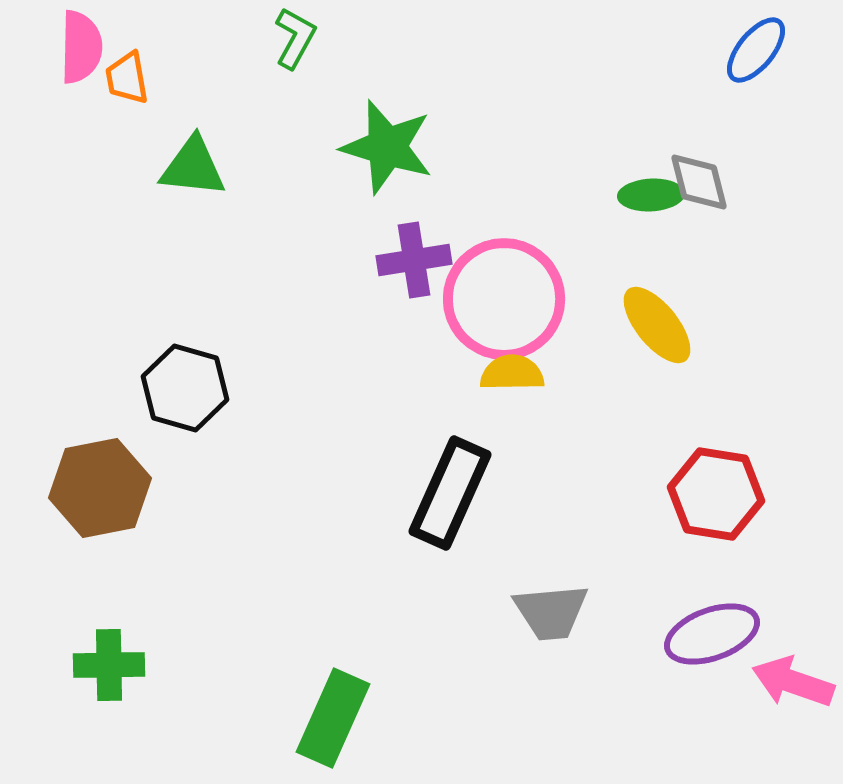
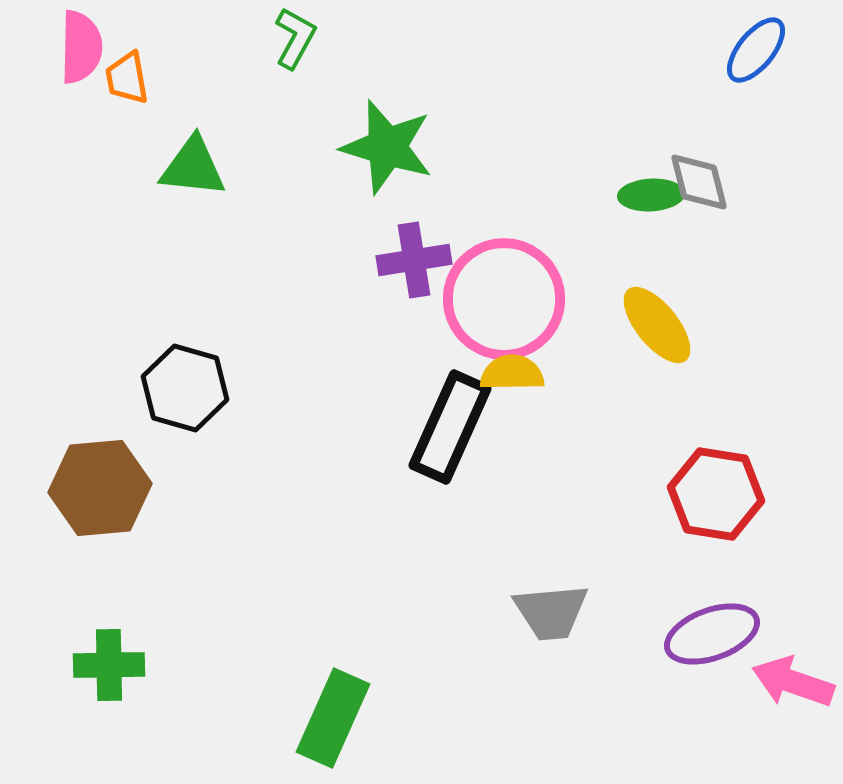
brown hexagon: rotated 6 degrees clockwise
black rectangle: moved 66 px up
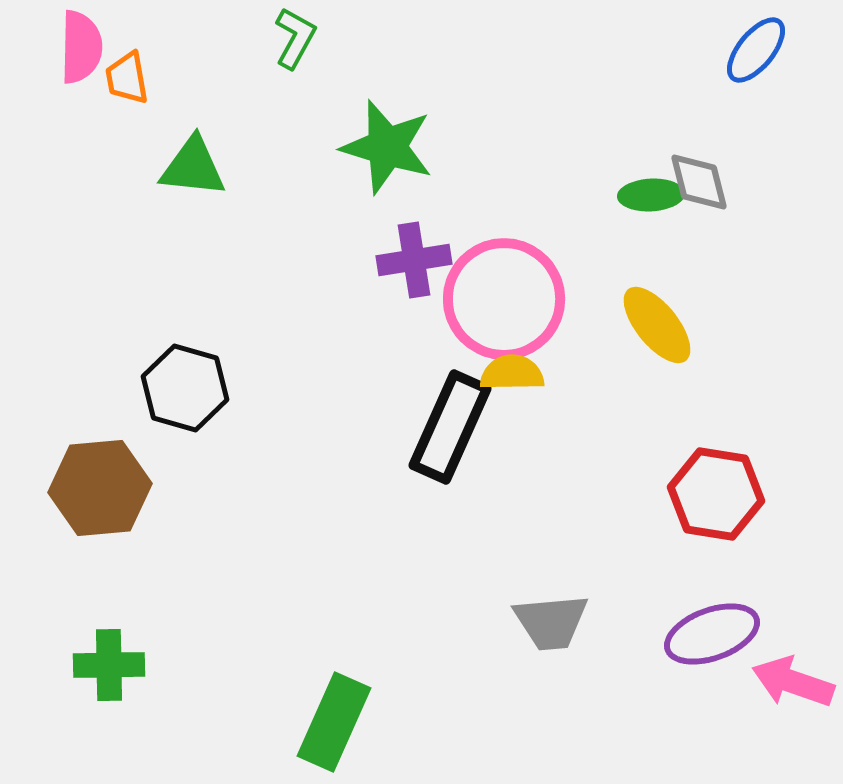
gray trapezoid: moved 10 px down
green rectangle: moved 1 px right, 4 px down
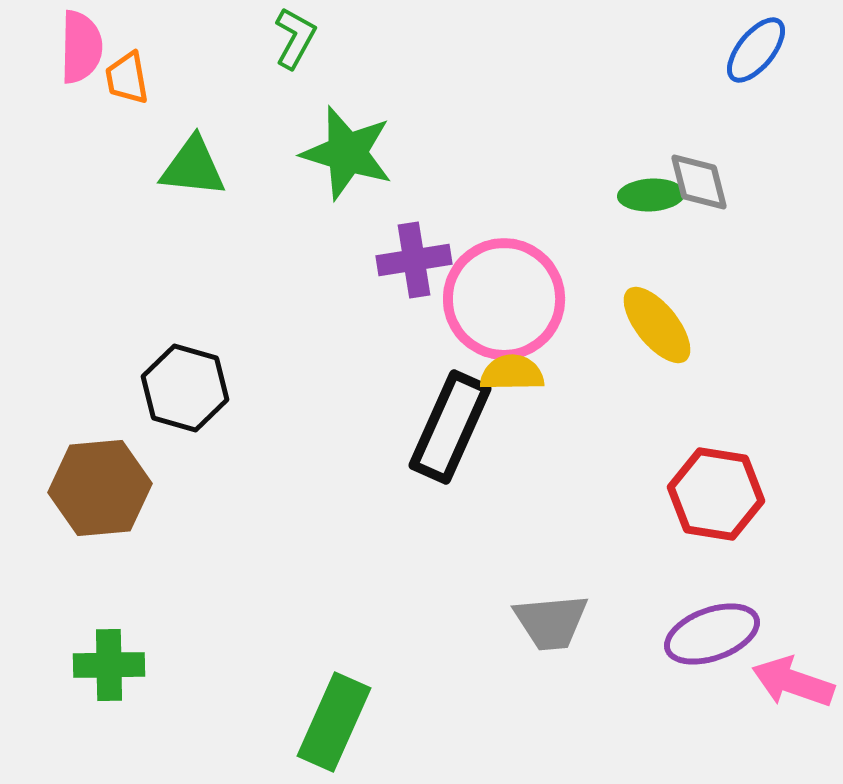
green star: moved 40 px left, 6 px down
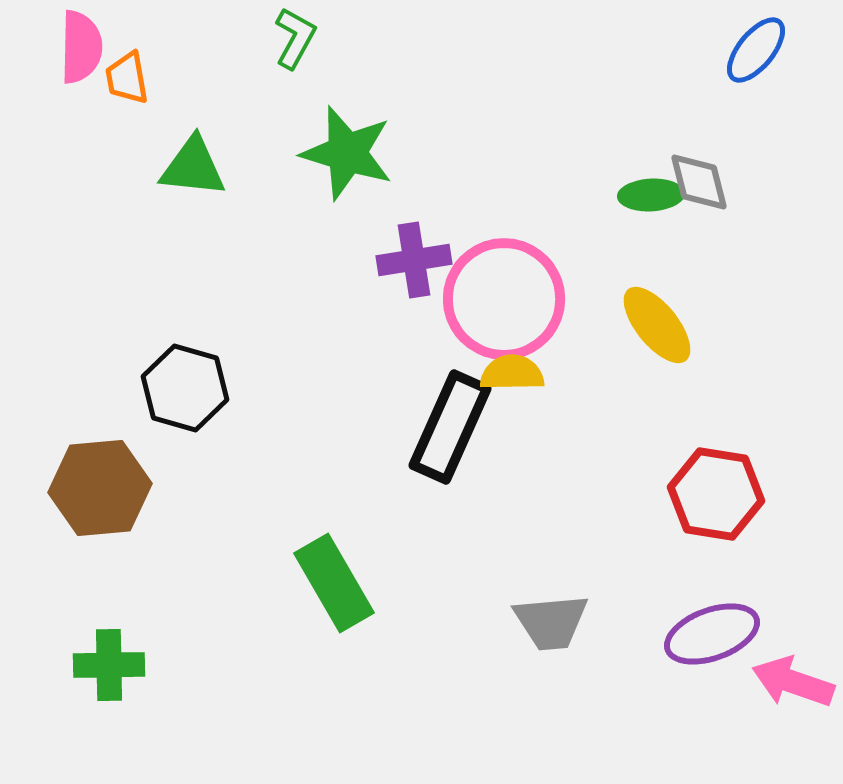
green rectangle: moved 139 px up; rotated 54 degrees counterclockwise
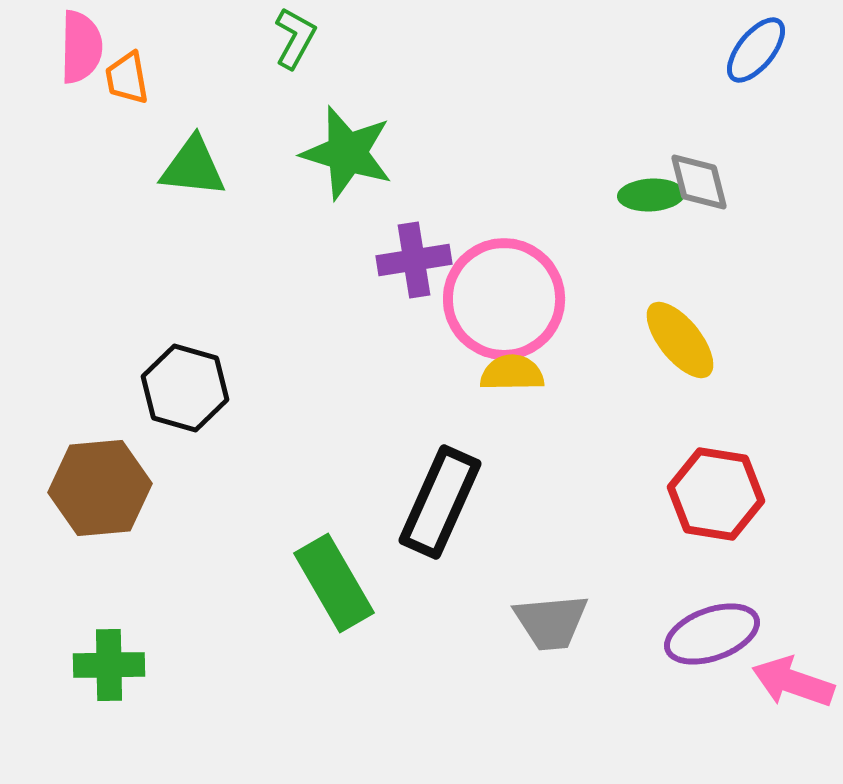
yellow ellipse: moved 23 px right, 15 px down
black rectangle: moved 10 px left, 75 px down
